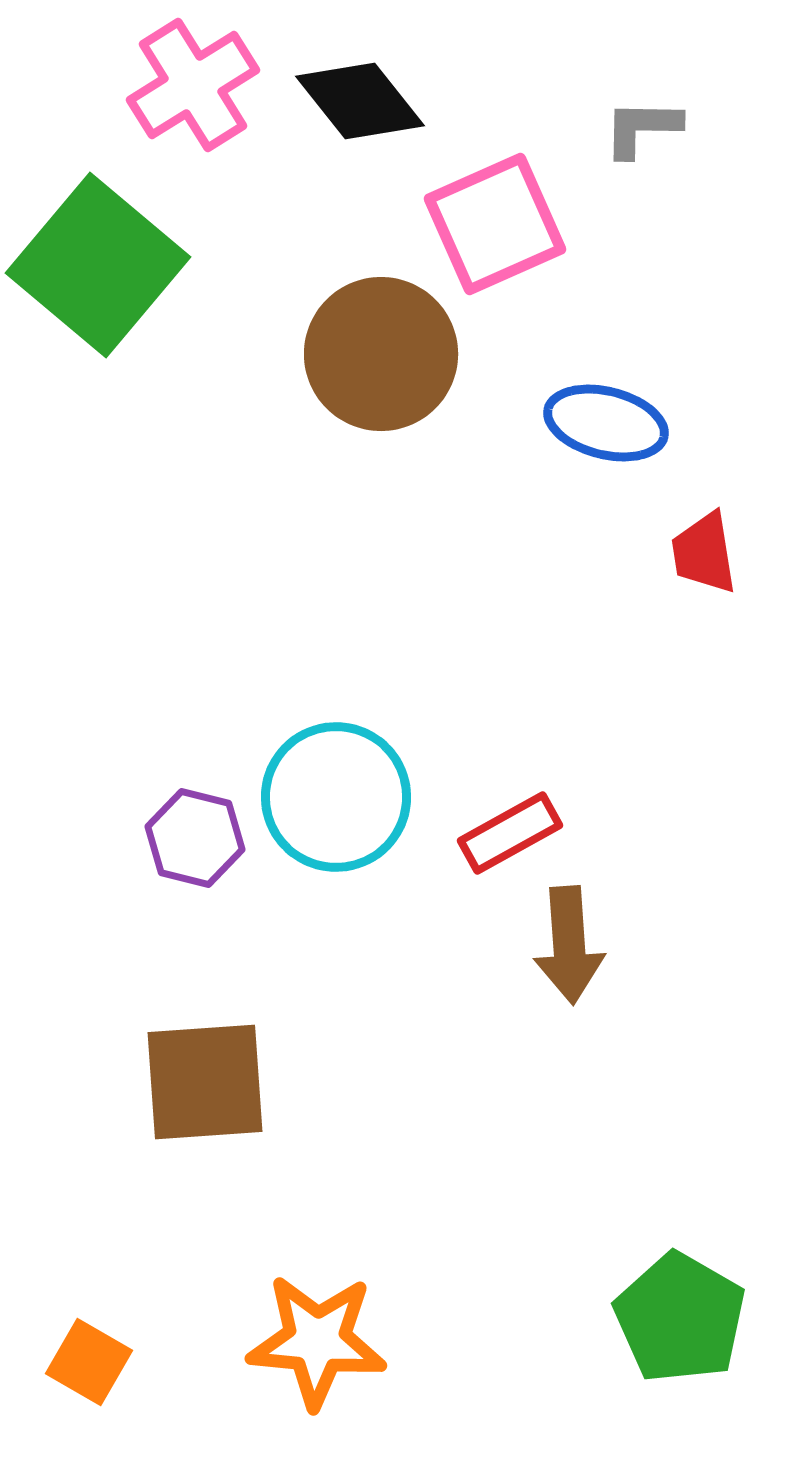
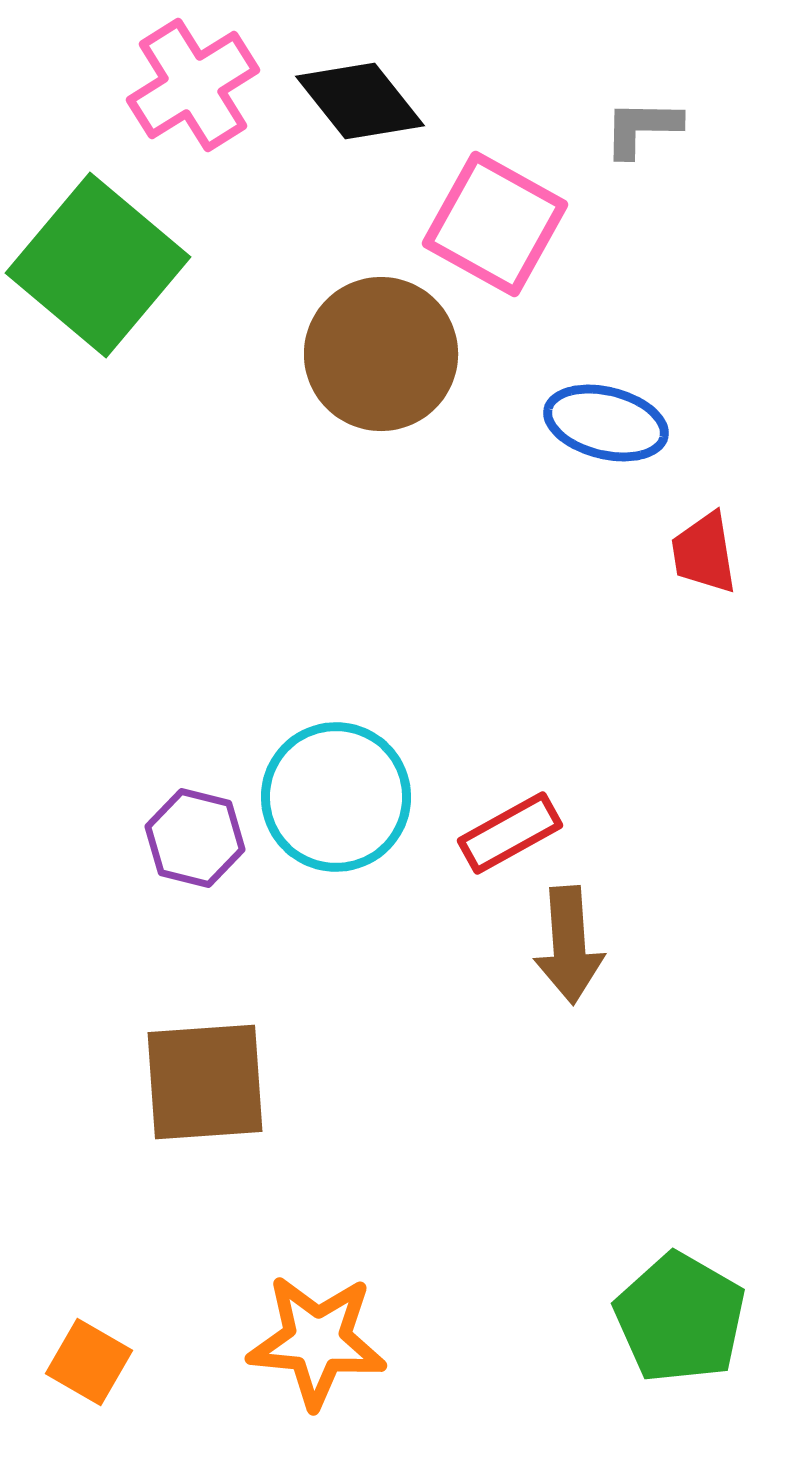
pink square: rotated 37 degrees counterclockwise
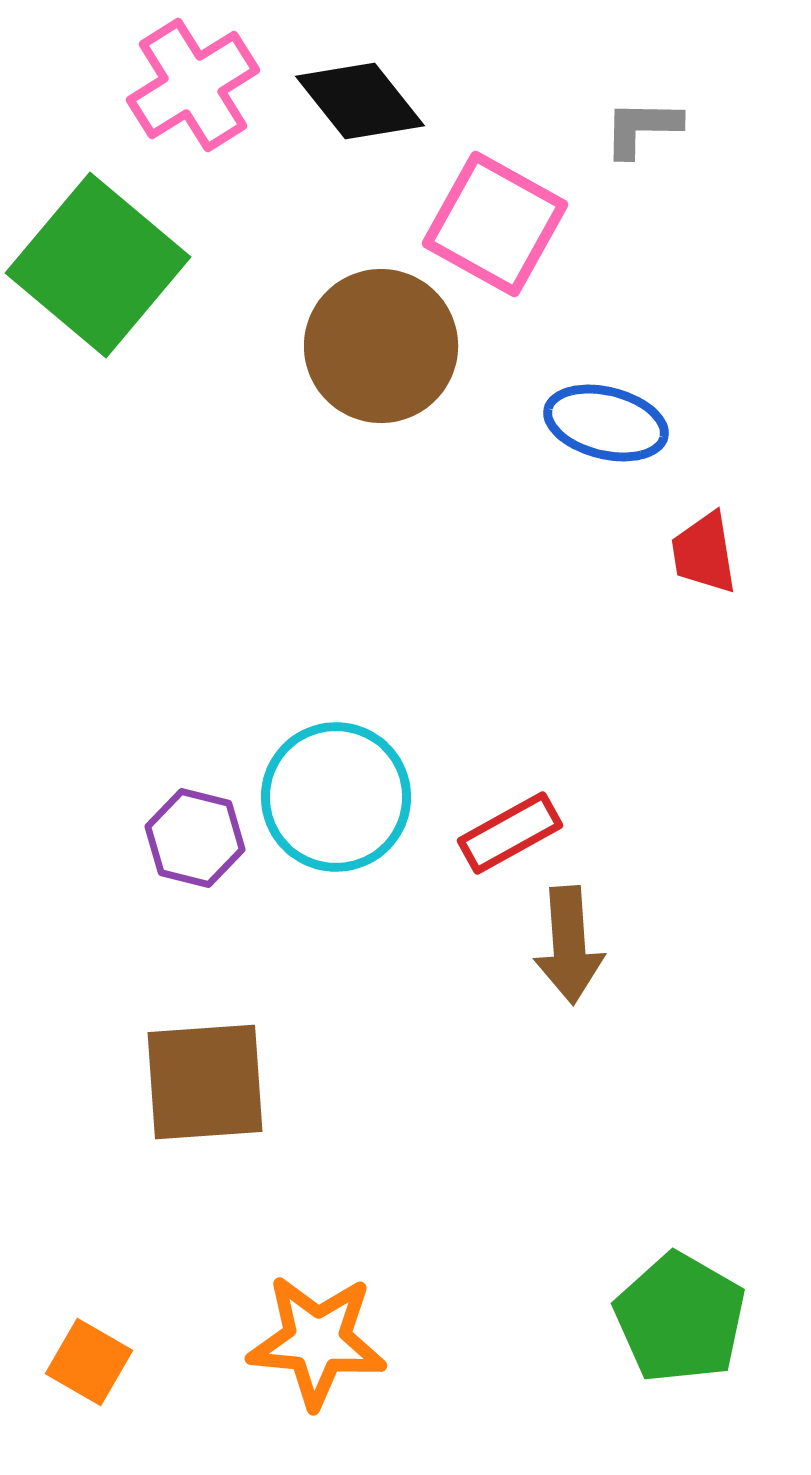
brown circle: moved 8 px up
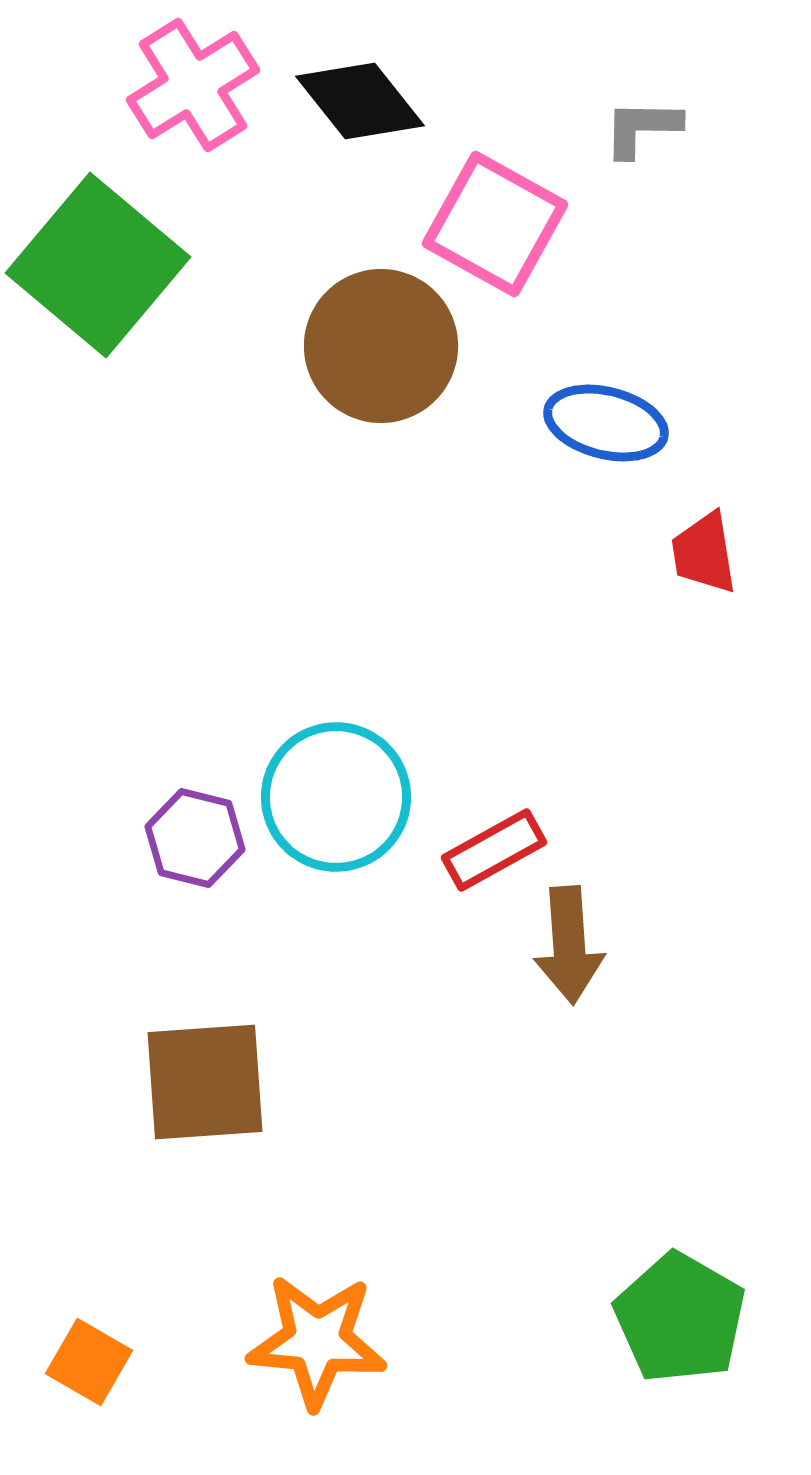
red rectangle: moved 16 px left, 17 px down
